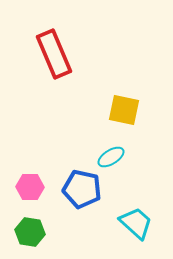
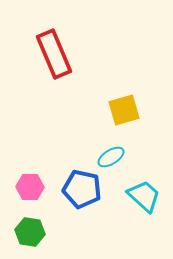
yellow square: rotated 28 degrees counterclockwise
cyan trapezoid: moved 8 px right, 27 px up
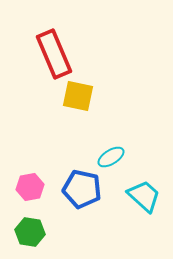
yellow square: moved 46 px left, 14 px up; rotated 28 degrees clockwise
pink hexagon: rotated 12 degrees counterclockwise
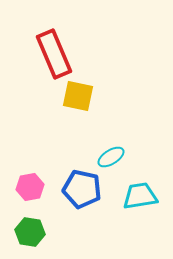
cyan trapezoid: moved 4 px left; rotated 51 degrees counterclockwise
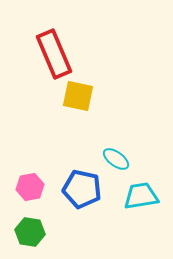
cyan ellipse: moved 5 px right, 2 px down; rotated 68 degrees clockwise
cyan trapezoid: moved 1 px right
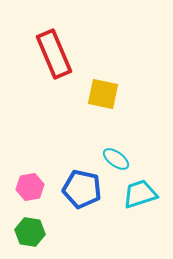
yellow square: moved 25 px right, 2 px up
cyan trapezoid: moved 1 px left, 2 px up; rotated 9 degrees counterclockwise
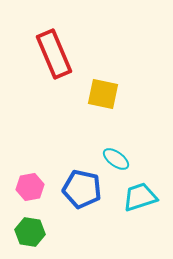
cyan trapezoid: moved 3 px down
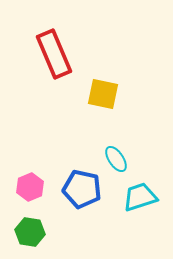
cyan ellipse: rotated 20 degrees clockwise
pink hexagon: rotated 12 degrees counterclockwise
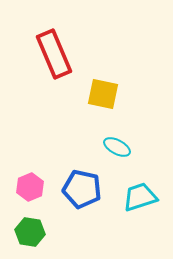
cyan ellipse: moved 1 px right, 12 px up; rotated 28 degrees counterclockwise
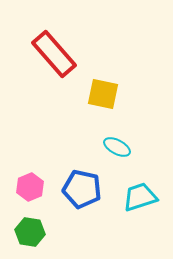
red rectangle: rotated 18 degrees counterclockwise
